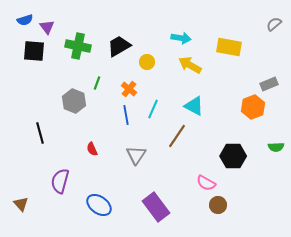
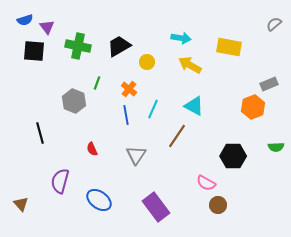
blue ellipse: moved 5 px up
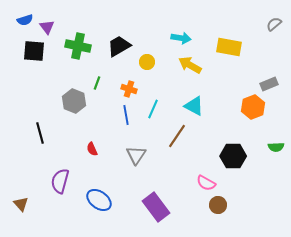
orange cross: rotated 21 degrees counterclockwise
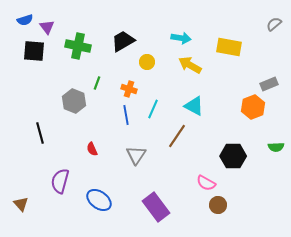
black trapezoid: moved 4 px right, 5 px up
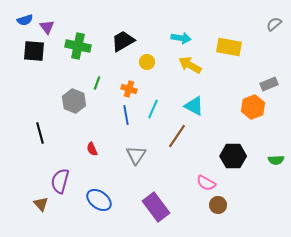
green semicircle: moved 13 px down
brown triangle: moved 20 px right
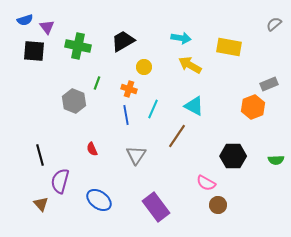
yellow circle: moved 3 px left, 5 px down
black line: moved 22 px down
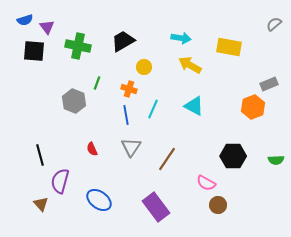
brown line: moved 10 px left, 23 px down
gray triangle: moved 5 px left, 8 px up
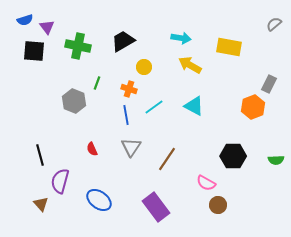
gray rectangle: rotated 42 degrees counterclockwise
cyan line: moved 1 px right, 2 px up; rotated 30 degrees clockwise
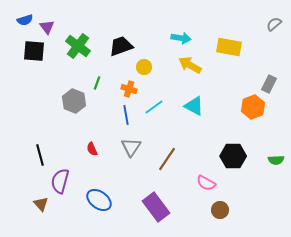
black trapezoid: moved 2 px left, 5 px down; rotated 10 degrees clockwise
green cross: rotated 25 degrees clockwise
brown circle: moved 2 px right, 5 px down
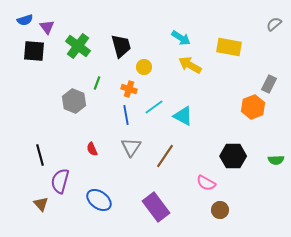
cyan arrow: rotated 24 degrees clockwise
black trapezoid: rotated 95 degrees clockwise
cyan triangle: moved 11 px left, 10 px down
brown line: moved 2 px left, 3 px up
